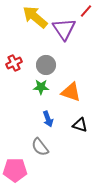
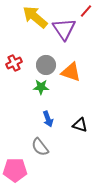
orange triangle: moved 20 px up
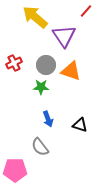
purple triangle: moved 7 px down
orange triangle: moved 1 px up
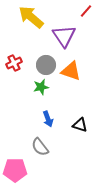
yellow arrow: moved 4 px left
green star: rotated 14 degrees counterclockwise
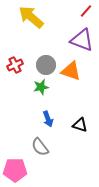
purple triangle: moved 18 px right, 4 px down; rotated 35 degrees counterclockwise
red cross: moved 1 px right, 2 px down
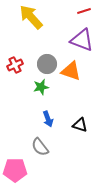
red line: moved 2 px left; rotated 32 degrees clockwise
yellow arrow: rotated 8 degrees clockwise
gray circle: moved 1 px right, 1 px up
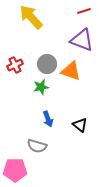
black triangle: rotated 21 degrees clockwise
gray semicircle: moved 3 px left, 1 px up; rotated 36 degrees counterclockwise
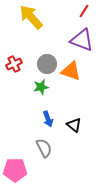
red line: rotated 40 degrees counterclockwise
red cross: moved 1 px left, 1 px up
black triangle: moved 6 px left
gray semicircle: moved 7 px right, 2 px down; rotated 132 degrees counterclockwise
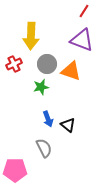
yellow arrow: moved 19 px down; rotated 136 degrees counterclockwise
black triangle: moved 6 px left
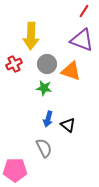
green star: moved 3 px right, 1 px down; rotated 21 degrees clockwise
blue arrow: rotated 35 degrees clockwise
